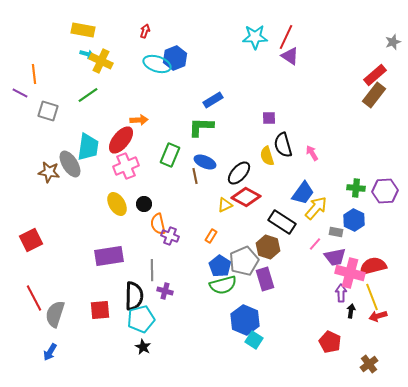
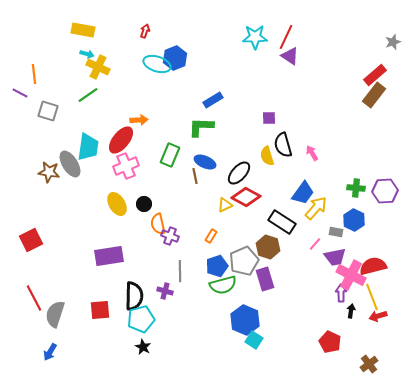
yellow cross at (101, 61): moved 3 px left, 6 px down
blue pentagon at (220, 266): moved 3 px left; rotated 20 degrees clockwise
gray line at (152, 270): moved 28 px right, 1 px down
pink cross at (350, 273): moved 1 px right, 2 px down; rotated 12 degrees clockwise
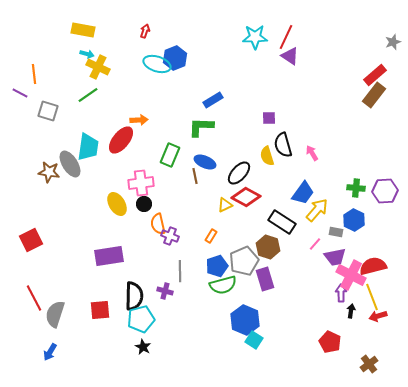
pink cross at (126, 166): moved 15 px right, 17 px down; rotated 15 degrees clockwise
yellow arrow at (316, 208): moved 1 px right, 2 px down
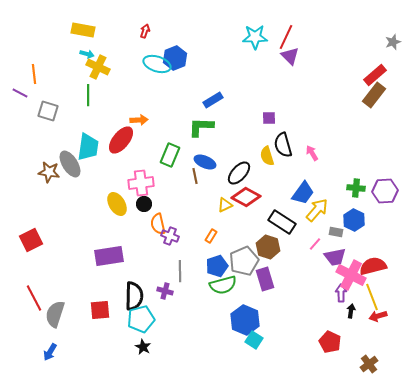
purple triangle at (290, 56): rotated 12 degrees clockwise
green line at (88, 95): rotated 55 degrees counterclockwise
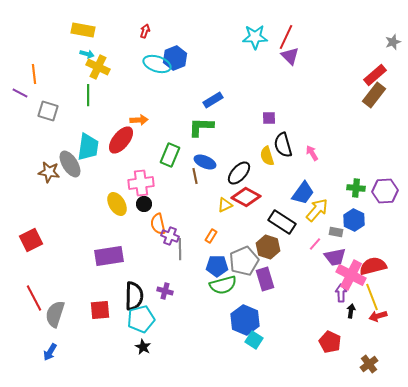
blue pentagon at (217, 266): rotated 20 degrees clockwise
gray line at (180, 271): moved 22 px up
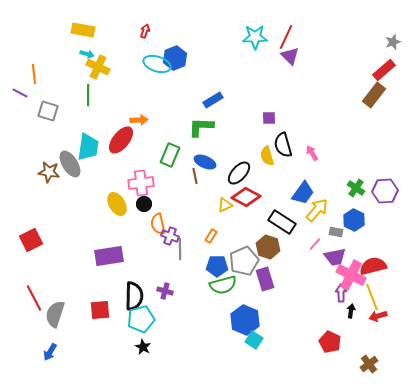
red rectangle at (375, 75): moved 9 px right, 5 px up
green cross at (356, 188): rotated 30 degrees clockwise
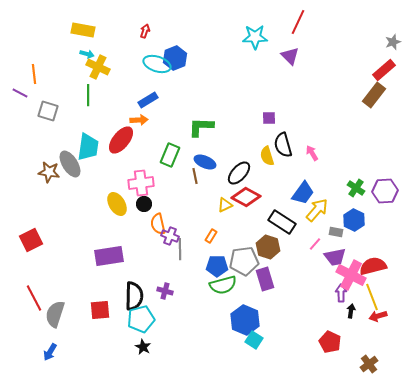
red line at (286, 37): moved 12 px right, 15 px up
blue rectangle at (213, 100): moved 65 px left
gray pentagon at (244, 261): rotated 16 degrees clockwise
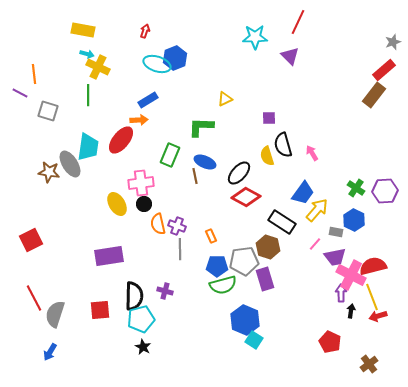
yellow triangle at (225, 205): moved 106 px up
purple cross at (170, 236): moved 7 px right, 10 px up
orange rectangle at (211, 236): rotated 56 degrees counterclockwise
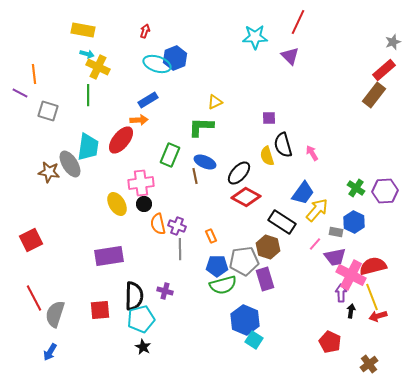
yellow triangle at (225, 99): moved 10 px left, 3 px down
blue hexagon at (354, 220): moved 2 px down
